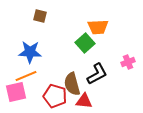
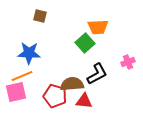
blue star: moved 1 px left, 1 px down
orange line: moved 4 px left
brown semicircle: rotated 100 degrees clockwise
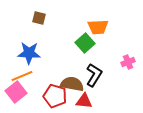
brown square: moved 1 px left, 2 px down
black L-shape: moved 3 px left, 1 px down; rotated 30 degrees counterclockwise
brown semicircle: rotated 15 degrees clockwise
pink square: rotated 25 degrees counterclockwise
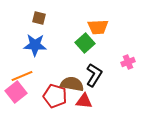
blue star: moved 6 px right, 8 px up
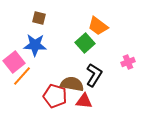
orange trapezoid: moved 1 px up; rotated 40 degrees clockwise
orange line: rotated 25 degrees counterclockwise
pink square: moved 2 px left, 30 px up
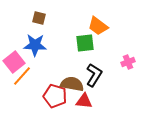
green square: rotated 36 degrees clockwise
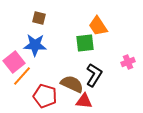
orange trapezoid: rotated 20 degrees clockwise
brown semicircle: rotated 15 degrees clockwise
red pentagon: moved 10 px left
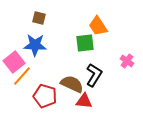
pink cross: moved 1 px left, 1 px up; rotated 32 degrees counterclockwise
